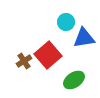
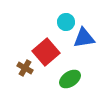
red square: moved 2 px left, 3 px up
brown cross: moved 1 px right, 7 px down; rotated 28 degrees counterclockwise
green ellipse: moved 4 px left, 1 px up
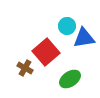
cyan circle: moved 1 px right, 4 px down
